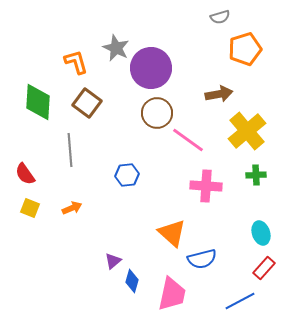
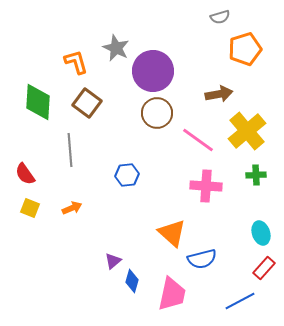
purple circle: moved 2 px right, 3 px down
pink line: moved 10 px right
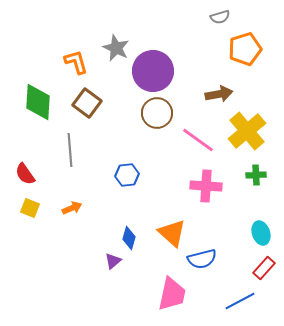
blue diamond: moved 3 px left, 43 px up
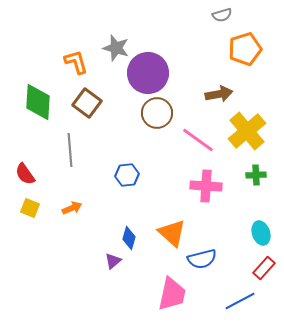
gray semicircle: moved 2 px right, 2 px up
gray star: rotated 8 degrees counterclockwise
purple circle: moved 5 px left, 2 px down
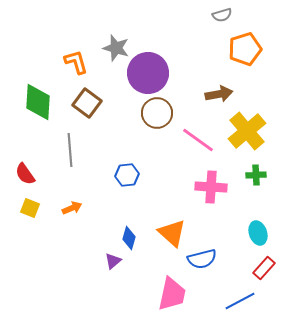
pink cross: moved 5 px right, 1 px down
cyan ellipse: moved 3 px left
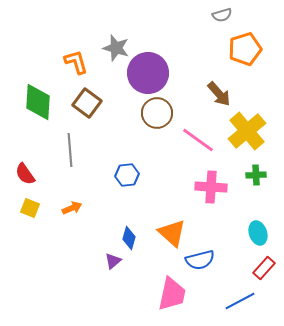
brown arrow: rotated 60 degrees clockwise
blue semicircle: moved 2 px left, 1 px down
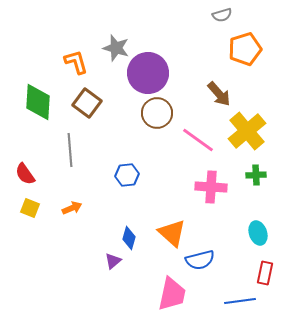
red rectangle: moved 1 px right, 5 px down; rotated 30 degrees counterclockwise
blue line: rotated 20 degrees clockwise
